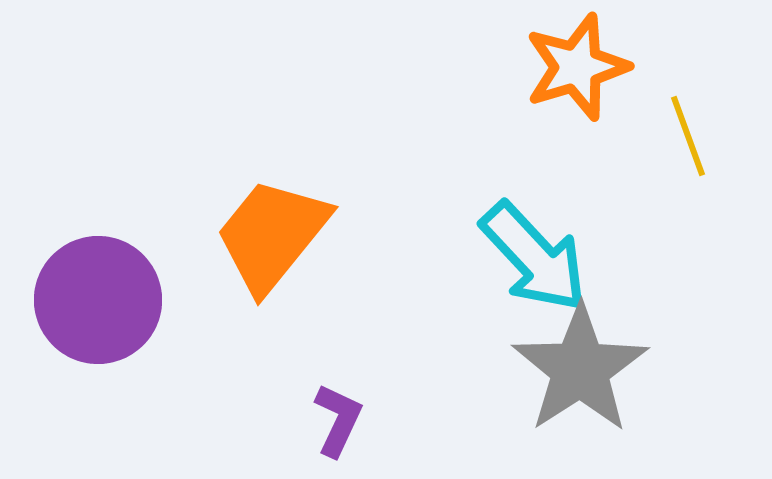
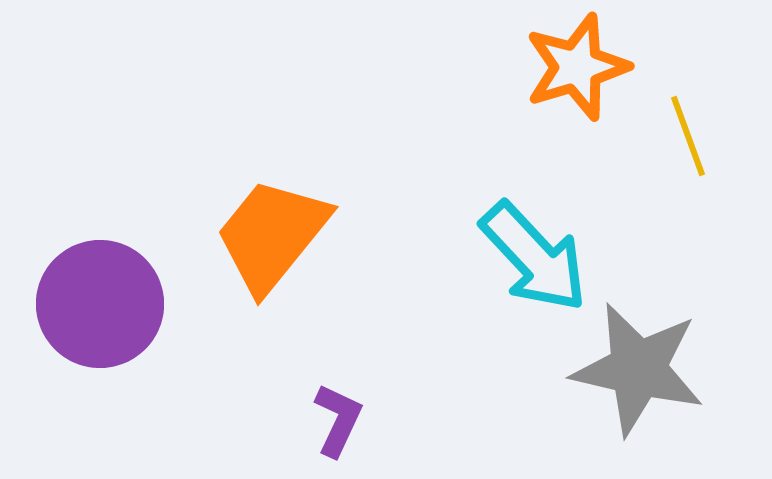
purple circle: moved 2 px right, 4 px down
gray star: moved 58 px right; rotated 26 degrees counterclockwise
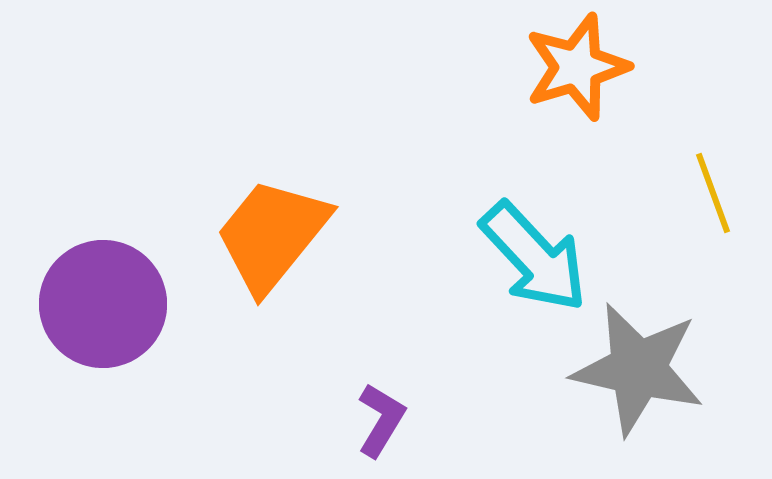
yellow line: moved 25 px right, 57 px down
purple circle: moved 3 px right
purple L-shape: moved 43 px right; rotated 6 degrees clockwise
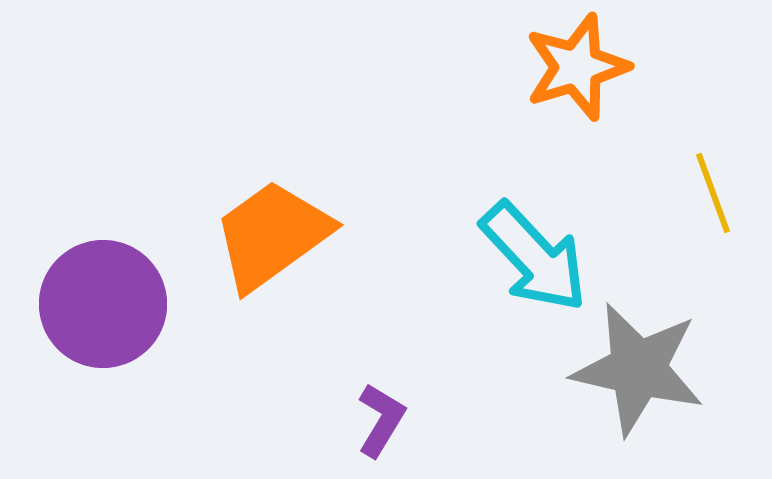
orange trapezoid: rotated 15 degrees clockwise
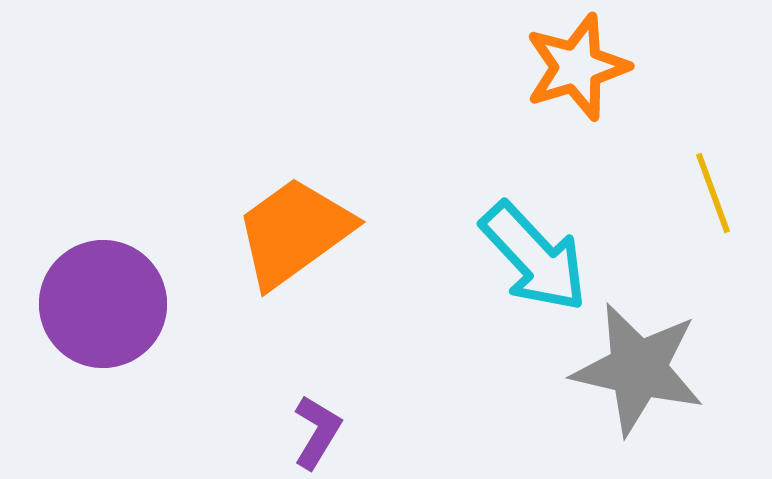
orange trapezoid: moved 22 px right, 3 px up
purple L-shape: moved 64 px left, 12 px down
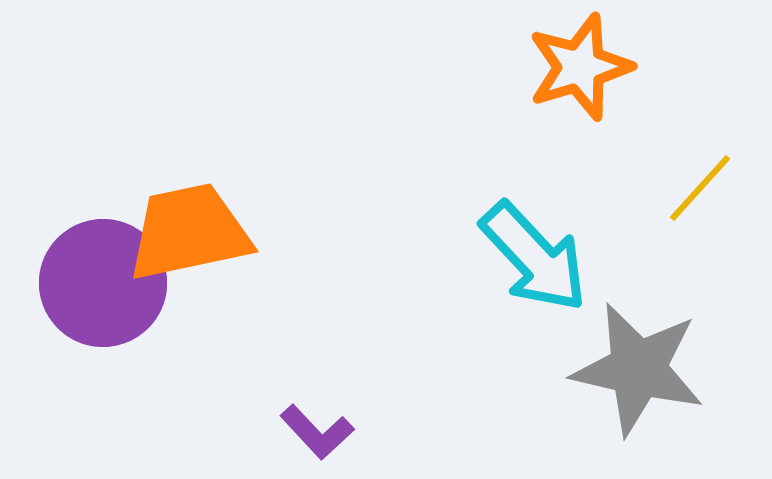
orange star: moved 3 px right
yellow line: moved 13 px left, 5 px up; rotated 62 degrees clockwise
orange trapezoid: moved 105 px left; rotated 24 degrees clockwise
purple circle: moved 21 px up
purple L-shape: rotated 106 degrees clockwise
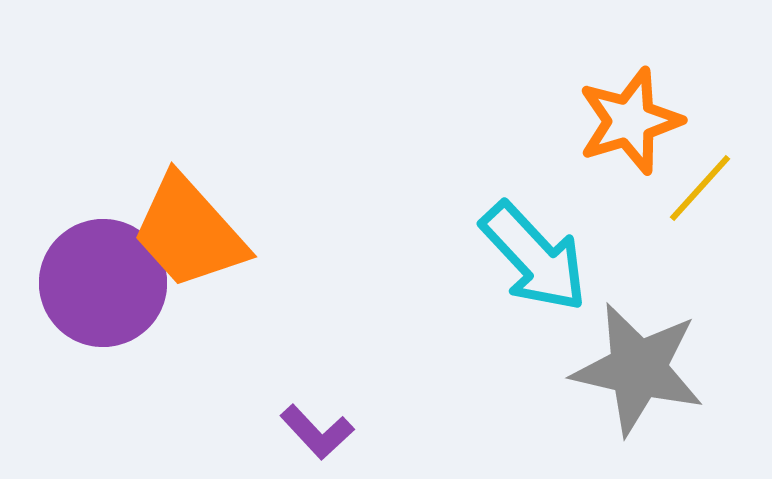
orange star: moved 50 px right, 54 px down
orange trapezoid: rotated 120 degrees counterclockwise
